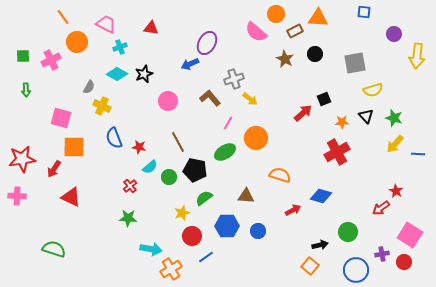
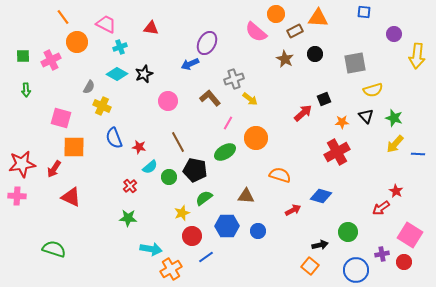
red star at (22, 159): moved 5 px down
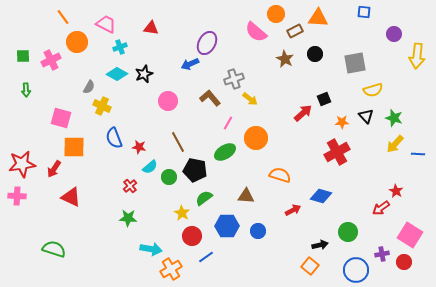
yellow star at (182, 213): rotated 21 degrees counterclockwise
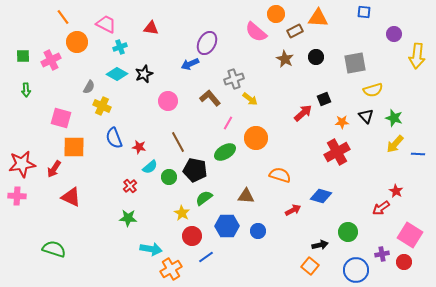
black circle at (315, 54): moved 1 px right, 3 px down
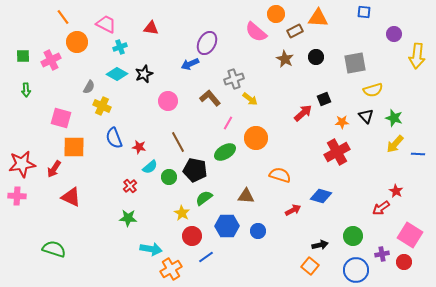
green circle at (348, 232): moved 5 px right, 4 px down
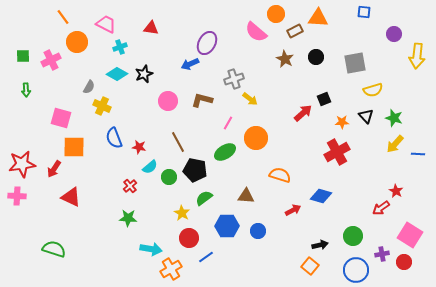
brown L-shape at (210, 98): moved 8 px left, 2 px down; rotated 35 degrees counterclockwise
red circle at (192, 236): moved 3 px left, 2 px down
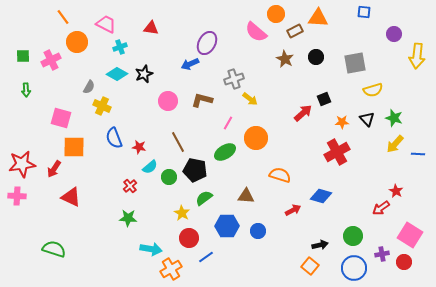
black triangle at (366, 116): moved 1 px right, 3 px down
blue circle at (356, 270): moved 2 px left, 2 px up
